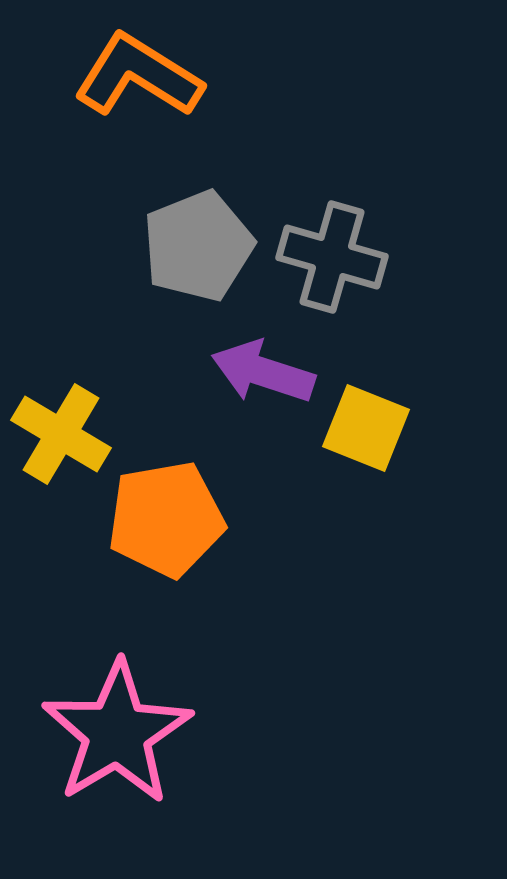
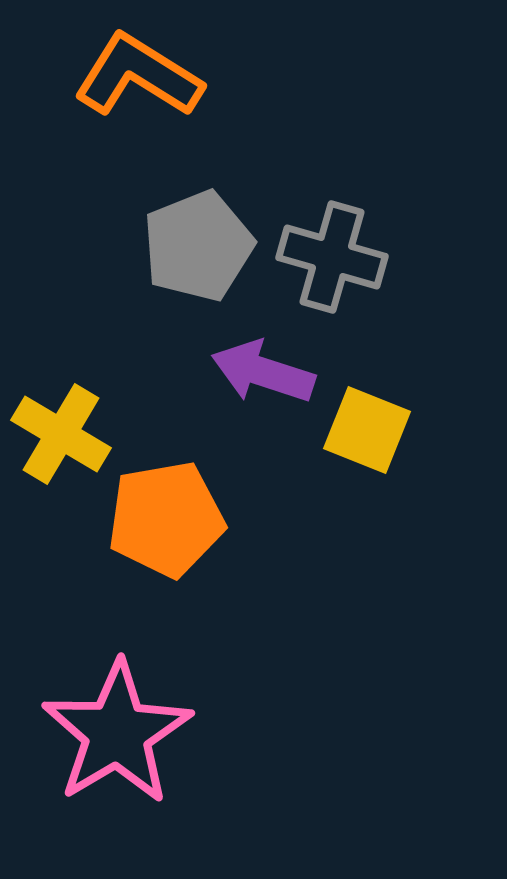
yellow square: moved 1 px right, 2 px down
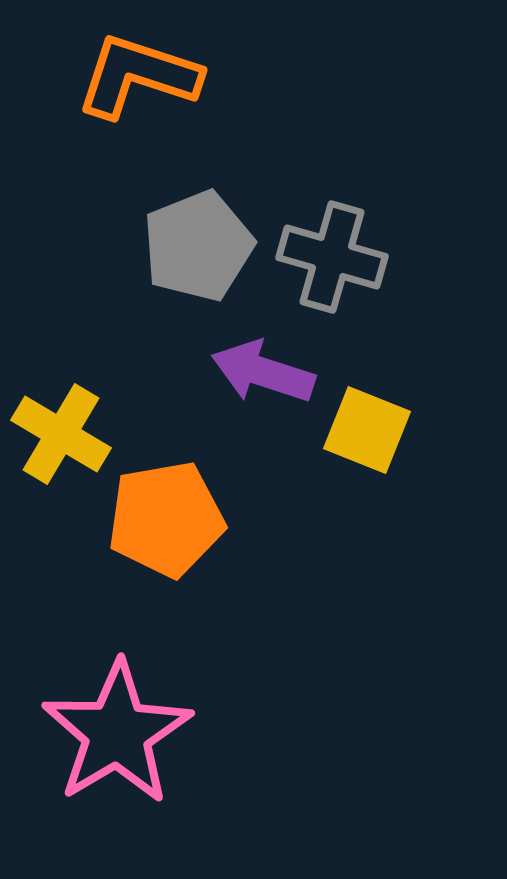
orange L-shape: rotated 14 degrees counterclockwise
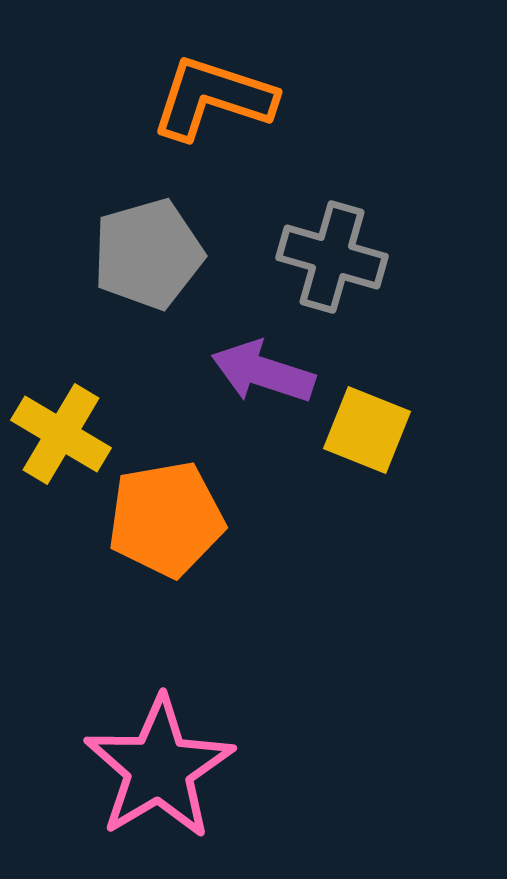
orange L-shape: moved 75 px right, 22 px down
gray pentagon: moved 50 px left, 8 px down; rotated 6 degrees clockwise
pink star: moved 42 px right, 35 px down
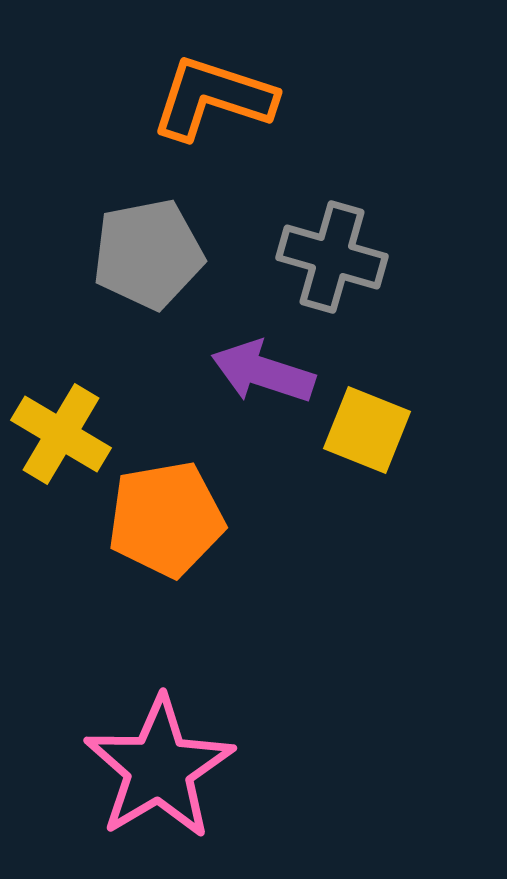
gray pentagon: rotated 5 degrees clockwise
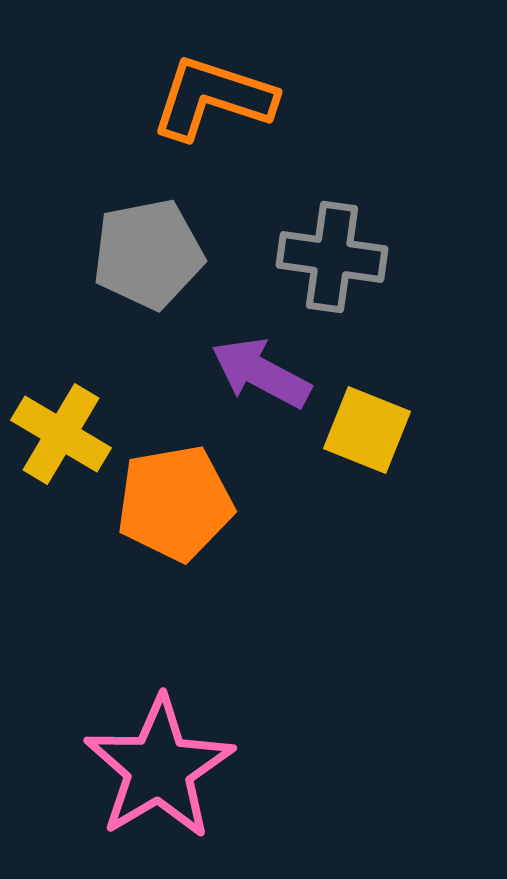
gray cross: rotated 8 degrees counterclockwise
purple arrow: moved 2 px left, 1 px down; rotated 10 degrees clockwise
orange pentagon: moved 9 px right, 16 px up
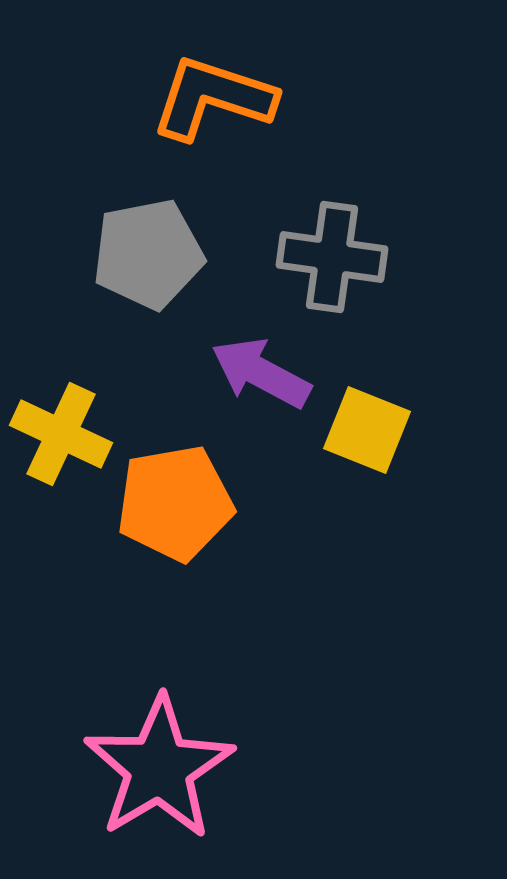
yellow cross: rotated 6 degrees counterclockwise
